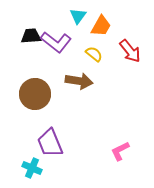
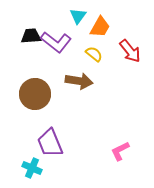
orange trapezoid: moved 1 px left, 1 px down
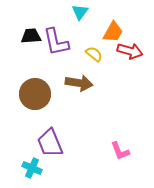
cyan triangle: moved 2 px right, 4 px up
orange trapezoid: moved 13 px right, 5 px down
purple L-shape: rotated 40 degrees clockwise
red arrow: rotated 35 degrees counterclockwise
brown arrow: moved 2 px down
pink L-shape: rotated 85 degrees counterclockwise
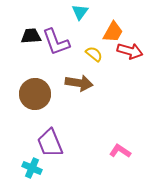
purple L-shape: rotated 8 degrees counterclockwise
pink L-shape: rotated 145 degrees clockwise
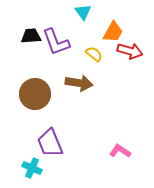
cyan triangle: moved 3 px right; rotated 12 degrees counterclockwise
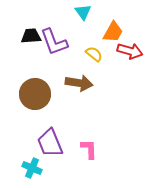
purple L-shape: moved 2 px left
pink L-shape: moved 31 px left, 2 px up; rotated 55 degrees clockwise
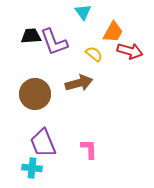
brown arrow: rotated 24 degrees counterclockwise
purple trapezoid: moved 7 px left
cyan cross: rotated 18 degrees counterclockwise
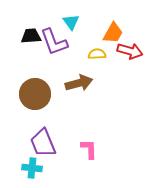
cyan triangle: moved 12 px left, 10 px down
orange trapezoid: moved 1 px down
yellow semicircle: moved 3 px right; rotated 42 degrees counterclockwise
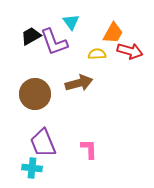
black trapezoid: rotated 25 degrees counterclockwise
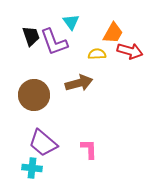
black trapezoid: rotated 100 degrees clockwise
brown circle: moved 1 px left, 1 px down
purple trapezoid: rotated 28 degrees counterclockwise
